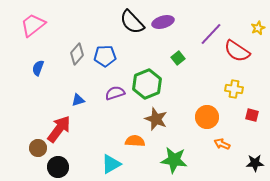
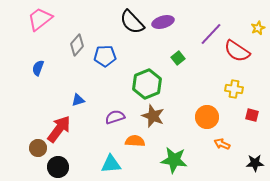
pink trapezoid: moved 7 px right, 6 px up
gray diamond: moved 9 px up
purple semicircle: moved 24 px down
brown star: moved 3 px left, 3 px up
cyan triangle: rotated 25 degrees clockwise
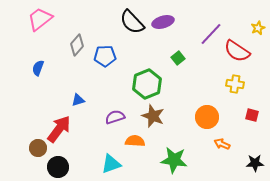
yellow cross: moved 1 px right, 5 px up
cyan triangle: rotated 15 degrees counterclockwise
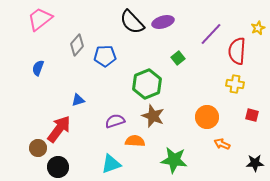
red semicircle: rotated 60 degrees clockwise
purple semicircle: moved 4 px down
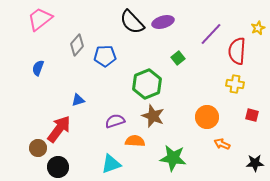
green star: moved 1 px left, 2 px up
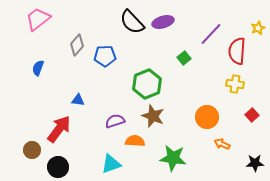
pink trapezoid: moved 2 px left
green square: moved 6 px right
blue triangle: rotated 24 degrees clockwise
red square: rotated 32 degrees clockwise
brown circle: moved 6 px left, 2 px down
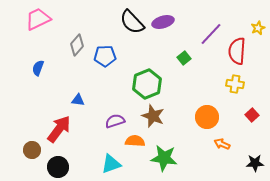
pink trapezoid: rotated 12 degrees clockwise
green star: moved 9 px left
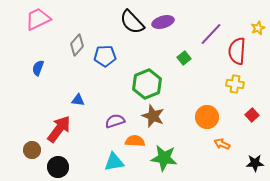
cyan triangle: moved 3 px right, 2 px up; rotated 10 degrees clockwise
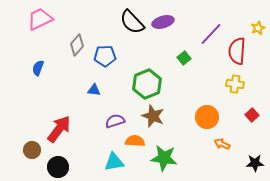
pink trapezoid: moved 2 px right
blue triangle: moved 16 px right, 10 px up
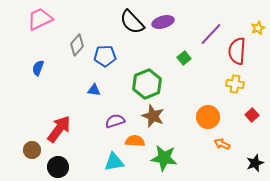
orange circle: moved 1 px right
black star: rotated 18 degrees counterclockwise
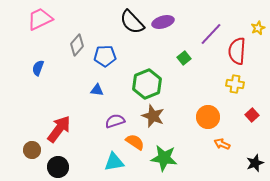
blue triangle: moved 3 px right
orange semicircle: moved 1 px down; rotated 30 degrees clockwise
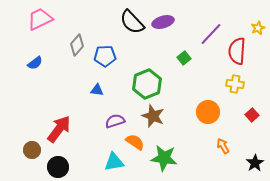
blue semicircle: moved 3 px left, 5 px up; rotated 147 degrees counterclockwise
orange circle: moved 5 px up
orange arrow: moved 1 px right, 2 px down; rotated 35 degrees clockwise
black star: rotated 12 degrees counterclockwise
